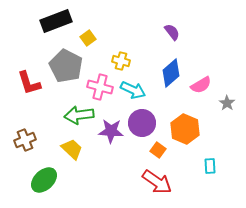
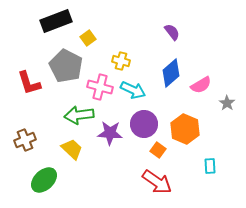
purple circle: moved 2 px right, 1 px down
purple star: moved 1 px left, 2 px down
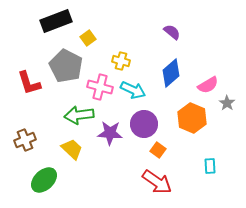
purple semicircle: rotated 12 degrees counterclockwise
pink semicircle: moved 7 px right
orange hexagon: moved 7 px right, 11 px up
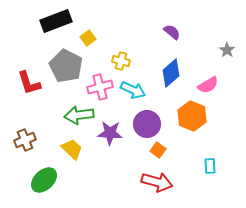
pink cross: rotated 30 degrees counterclockwise
gray star: moved 53 px up
orange hexagon: moved 2 px up
purple circle: moved 3 px right
red arrow: rotated 20 degrees counterclockwise
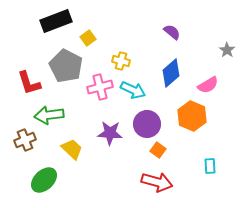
green arrow: moved 30 px left
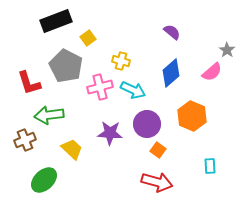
pink semicircle: moved 4 px right, 13 px up; rotated 10 degrees counterclockwise
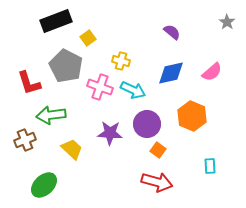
gray star: moved 28 px up
blue diamond: rotated 28 degrees clockwise
pink cross: rotated 35 degrees clockwise
green arrow: moved 2 px right
green ellipse: moved 5 px down
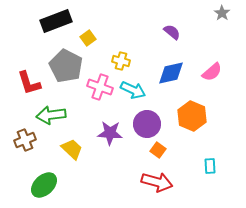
gray star: moved 5 px left, 9 px up
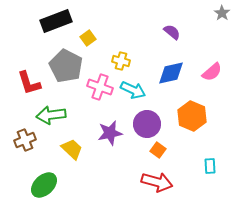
purple star: rotated 15 degrees counterclockwise
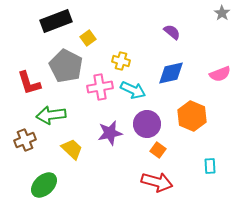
pink semicircle: moved 8 px right, 2 px down; rotated 20 degrees clockwise
pink cross: rotated 30 degrees counterclockwise
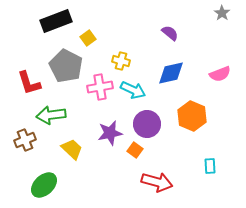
purple semicircle: moved 2 px left, 1 px down
orange square: moved 23 px left
